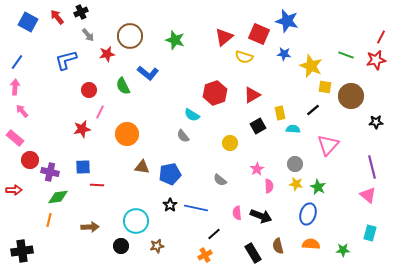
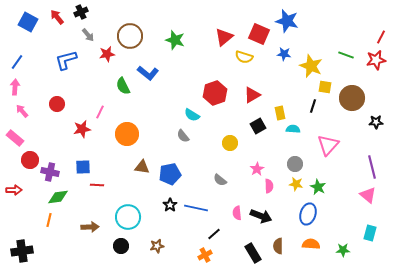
red circle at (89, 90): moved 32 px left, 14 px down
brown circle at (351, 96): moved 1 px right, 2 px down
black line at (313, 110): moved 4 px up; rotated 32 degrees counterclockwise
cyan circle at (136, 221): moved 8 px left, 4 px up
brown semicircle at (278, 246): rotated 14 degrees clockwise
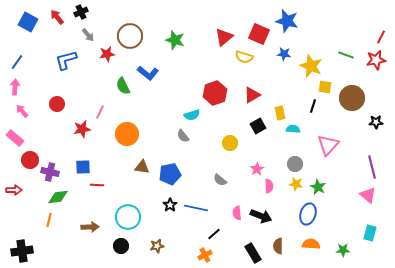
cyan semicircle at (192, 115): rotated 49 degrees counterclockwise
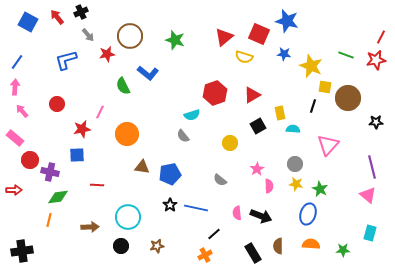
brown circle at (352, 98): moved 4 px left
blue square at (83, 167): moved 6 px left, 12 px up
green star at (318, 187): moved 2 px right, 2 px down
